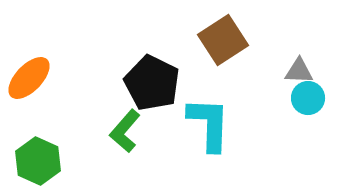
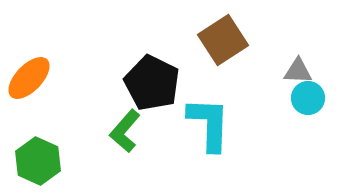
gray triangle: moved 1 px left
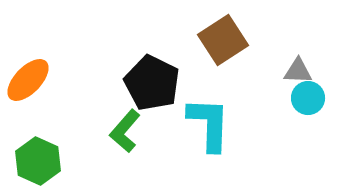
orange ellipse: moved 1 px left, 2 px down
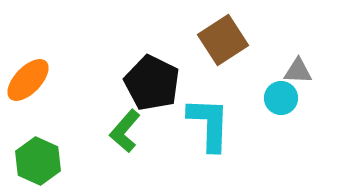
cyan circle: moved 27 px left
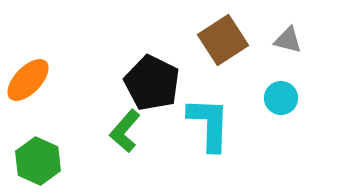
gray triangle: moved 10 px left, 31 px up; rotated 12 degrees clockwise
